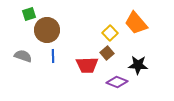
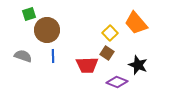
brown square: rotated 16 degrees counterclockwise
black star: rotated 18 degrees clockwise
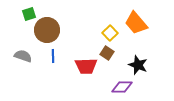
red trapezoid: moved 1 px left, 1 px down
purple diamond: moved 5 px right, 5 px down; rotated 20 degrees counterclockwise
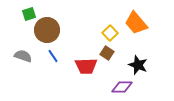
blue line: rotated 32 degrees counterclockwise
